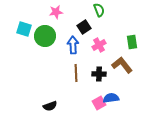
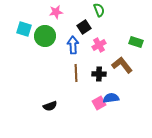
green rectangle: moved 4 px right; rotated 64 degrees counterclockwise
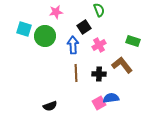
green rectangle: moved 3 px left, 1 px up
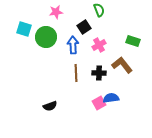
green circle: moved 1 px right, 1 px down
black cross: moved 1 px up
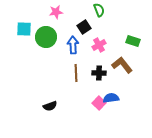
cyan square: rotated 14 degrees counterclockwise
pink square: rotated 16 degrees counterclockwise
